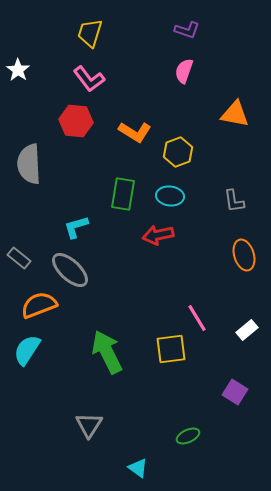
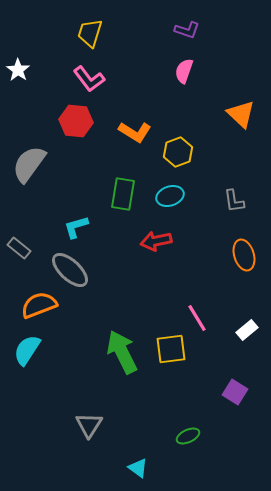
orange triangle: moved 6 px right; rotated 32 degrees clockwise
gray semicircle: rotated 39 degrees clockwise
cyan ellipse: rotated 24 degrees counterclockwise
red arrow: moved 2 px left, 6 px down
gray rectangle: moved 10 px up
green arrow: moved 15 px right
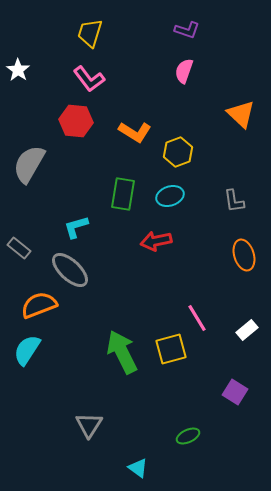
gray semicircle: rotated 6 degrees counterclockwise
yellow square: rotated 8 degrees counterclockwise
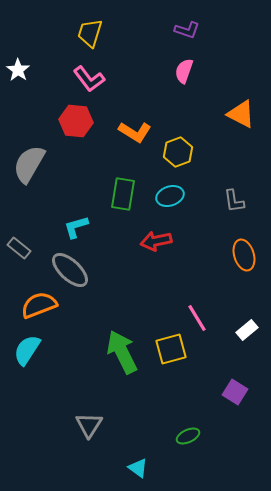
orange triangle: rotated 16 degrees counterclockwise
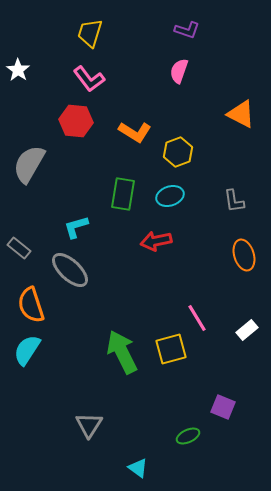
pink semicircle: moved 5 px left
orange semicircle: moved 8 px left; rotated 87 degrees counterclockwise
purple square: moved 12 px left, 15 px down; rotated 10 degrees counterclockwise
